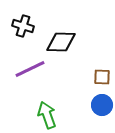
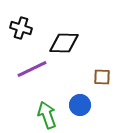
black cross: moved 2 px left, 2 px down
black diamond: moved 3 px right, 1 px down
purple line: moved 2 px right
blue circle: moved 22 px left
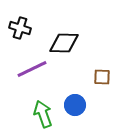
black cross: moved 1 px left
blue circle: moved 5 px left
green arrow: moved 4 px left, 1 px up
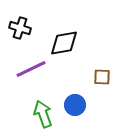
black diamond: rotated 12 degrees counterclockwise
purple line: moved 1 px left
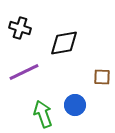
purple line: moved 7 px left, 3 px down
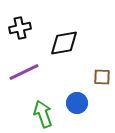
black cross: rotated 30 degrees counterclockwise
blue circle: moved 2 px right, 2 px up
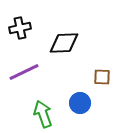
black diamond: rotated 8 degrees clockwise
blue circle: moved 3 px right
